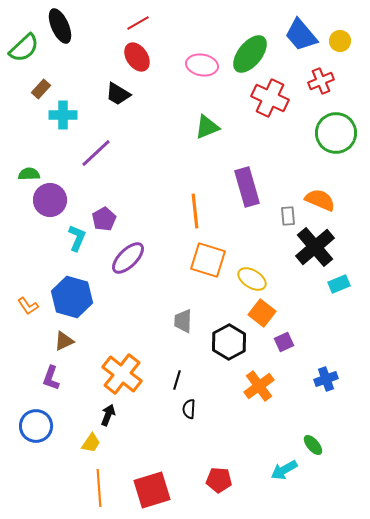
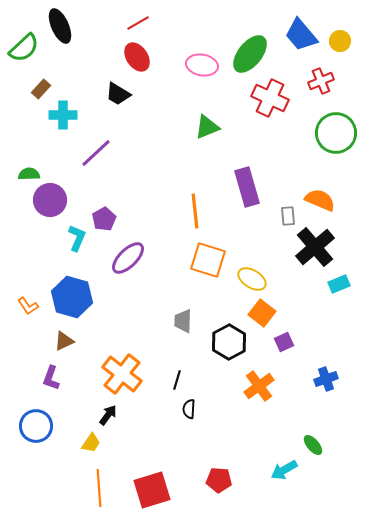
black arrow at (108, 415): rotated 15 degrees clockwise
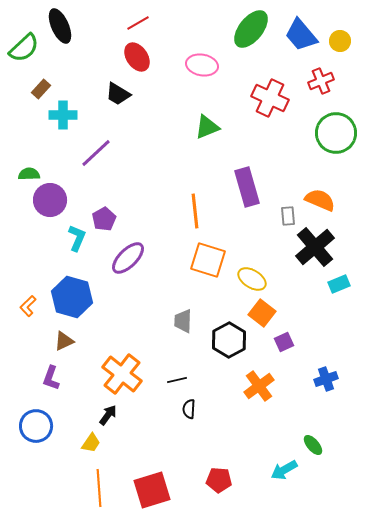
green ellipse at (250, 54): moved 1 px right, 25 px up
orange L-shape at (28, 306): rotated 80 degrees clockwise
black hexagon at (229, 342): moved 2 px up
black line at (177, 380): rotated 60 degrees clockwise
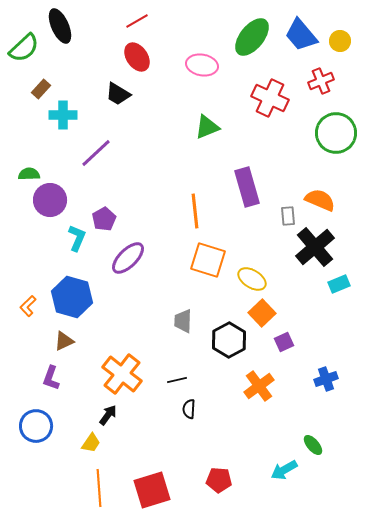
red line at (138, 23): moved 1 px left, 2 px up
green ellipse at (251, 29): moved 1 px right, 8 px down
orange square at (262, 313): rotated 8 degrees clockwise
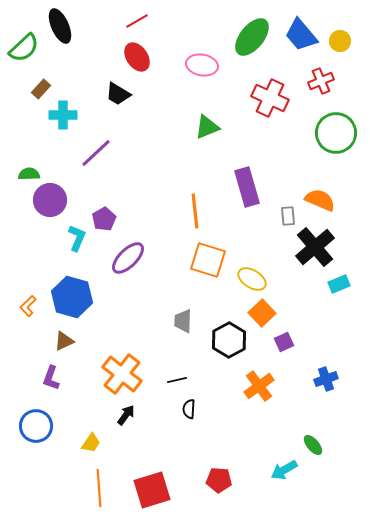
black arrow at (108, 415): moved 18 px right
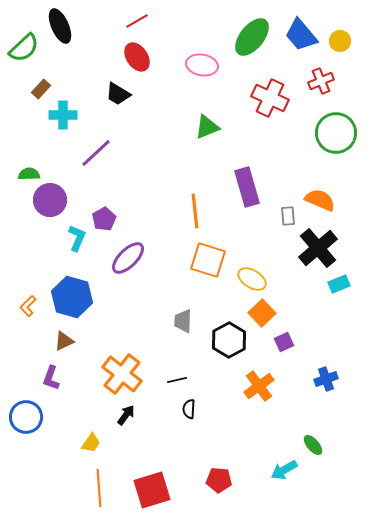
black cross at (315, 247): moved 3 px right, 1 px down
blue circle at (36, 426): moved 10 px left, 9 px up
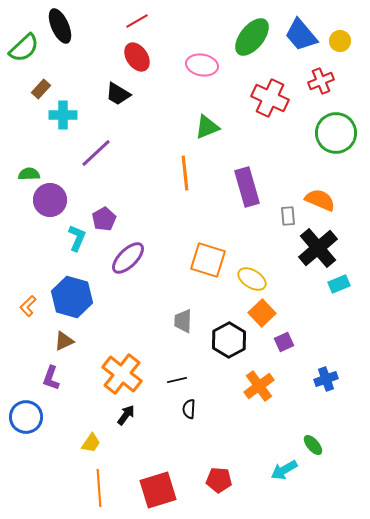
orange line at (195, 211): moved 10 px left, 38 px up
red square at (152, 490): moved 6 px right
